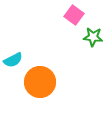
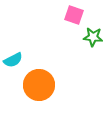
pink square: rotated 18 degrees counterclockwise
orange circle: moved 1 px left, 3 px down
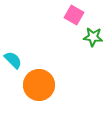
pink square: rotated 12 degrees clockwise
cyan semicircle: rotated 108 degrees counterclockwise
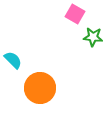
pink square: moved 1 px right, 1 px up
orange circle: moved 1 px right, 3 px down
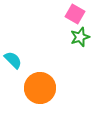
green star: moved 13 px left; rotated 24 degrees counterclockwise
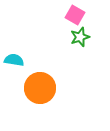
pink square: moved 1 px down
cyan semicircle: moved 1 px right; rotated 36 degrees counterclockwise
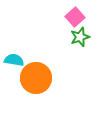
pink square: moved 2 px down; rotated 18 degrees clockwise
orange circle: moved 4 px left, 10 px up
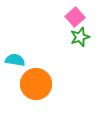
cyan semicircle: moved 1 px right
orange circle: moved 6 px down
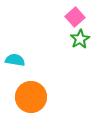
green star: moved 2 px down; rotated 12 degrees counterclockwise
orange circle: moved 5 px left, 13 px down
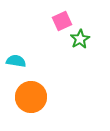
pink square: moved 13 px left, 4 px down; rotated 18 degrees clockwise
cyan semicircle: moved 1 px right, 1 px down
